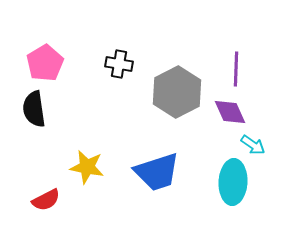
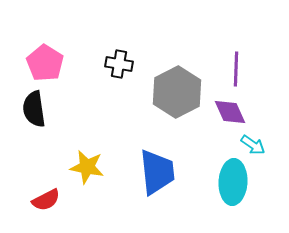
pink pentagon: rotated 9 degrees counterclockwise
blue trapezoid: rotated 78 degrees counterclockwise
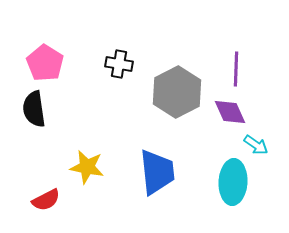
cyan arrow: moved 3 px right
